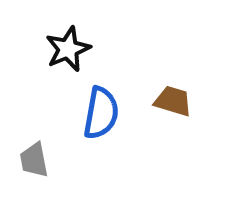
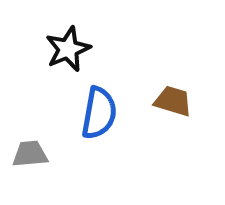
blue semicircle: moved 2 px left
gray trapezoid: moved 4 px left, 6 px up; rotated 96 degrees clockwise
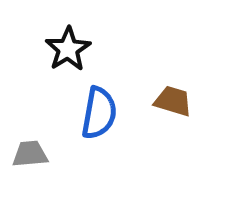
black star: rotated 9 degrees counterclockwise
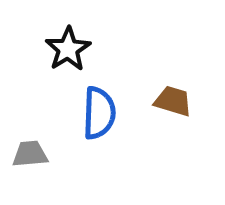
blue semicircle: rotated 8 degrees counterclockwise
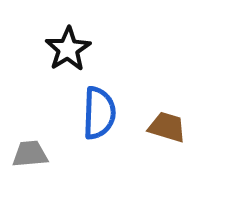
brown trapezoid: moved 6 px left, 26 px down
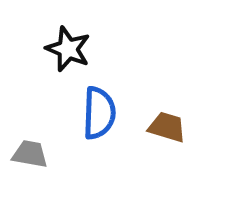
black star: rotated 18 degrees counterclockwise
gray trapezoid: rotated 15 degrees clockwise
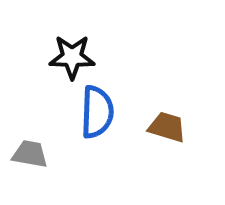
black star: moved 4 px right, 8 px down; rotated 21 degrees counterclockwise
blue semicircle: moved 2 px left, 1 px up
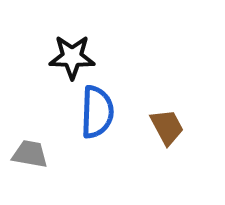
brown trapezoid: rotated 45 degrees clockwise
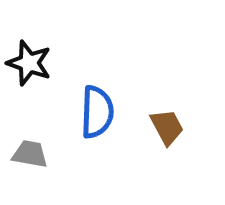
black star: moved 43 px left, 6 px down; rotated 18 degrees clockwise
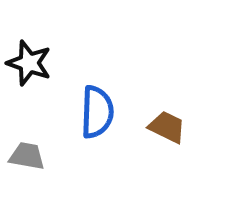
brown trapezoid: rotated 36 degrees counterclockwise
gray trapezoid: moved 3 px left, 2 px down
